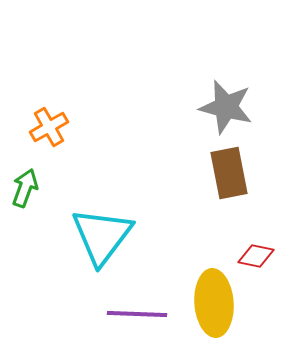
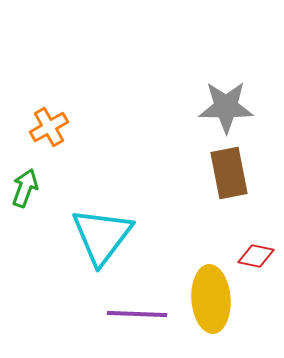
gray star: rotated 14 degrees counterclockwise
yellow ellipse: moved 3 px left, 4 px up
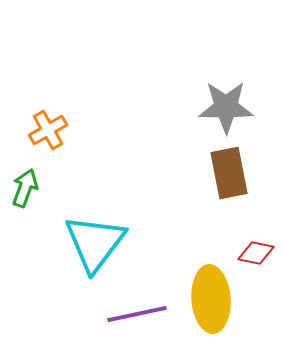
orange cross: moved 1 px left, 3 px down
cyan triangle: moved 7 px left, 7 px down
red diamond: moved 3 px up
purple line: rotated 14 degrees counterclockwise
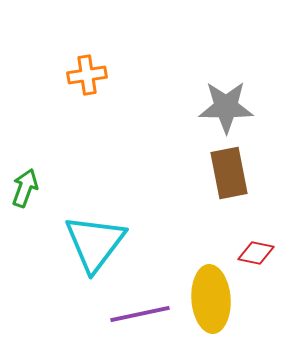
orange cross: moved 39 px right, 55 px up; rotated 21 degrees clockwise
purple line: moved 3 px right
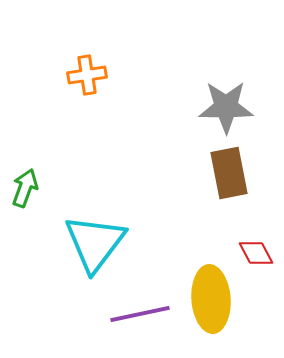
red diamond: rotated 51 degrees clockwise
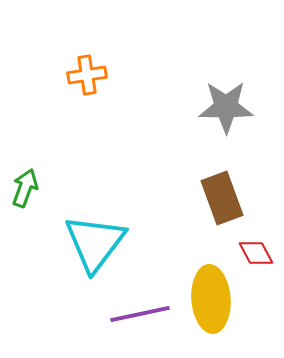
brown rectangle: moved 7 px left, 25 px down; rotated 9 degrees counterclockwise
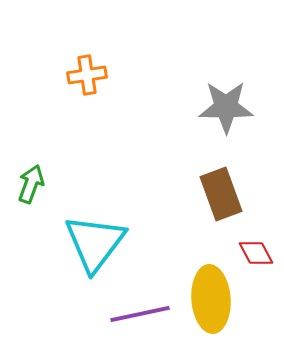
green arrow: moved 6 px right, 4 px up
brown rectangle: moved 1 px left, 4 px up
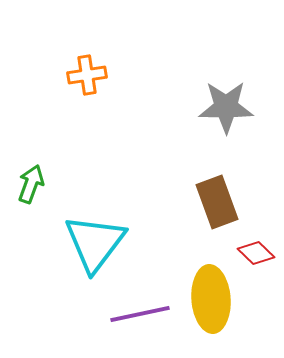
brown rectangle: moved 4 px left, 8 px down
red diamond: rotated 18 degrees counterclockwise
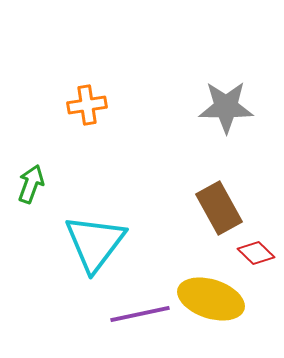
orange cross: moved 30 px down
brown rectangle: moved 2 px right, 6 px down; rotated 9 degrees counterclockwise
yellow ellipse: rotated 68 degrees counterclockwise
